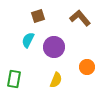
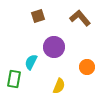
cyan semicircle: moved 3 px right, 22 px down
yellow semicircle: moved 3 px right, 6 px down
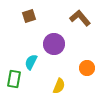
brown square: moved 9 px left
purple circle: moved 3 px up
orange circle: moved 1 px down
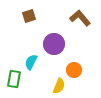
orange circle: moved 13 px left, 2 px down
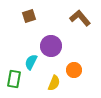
purple circle: moved 3 px left, 2 px down
yellow semicircle: moved 5 px left, 3 px up
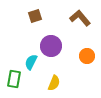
brown square: moved 6 px right
orange circle: moved 13 px right, 14 px up
